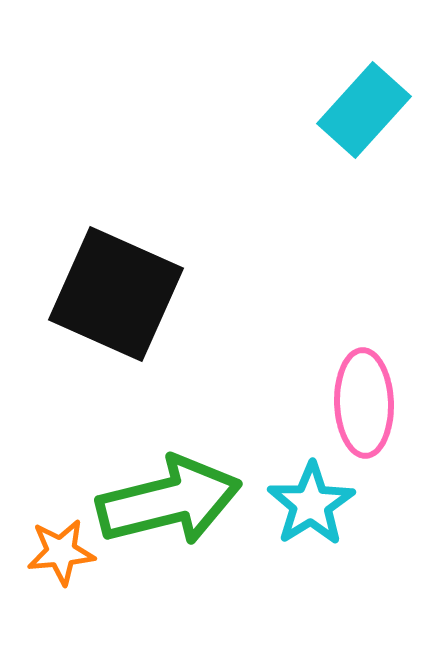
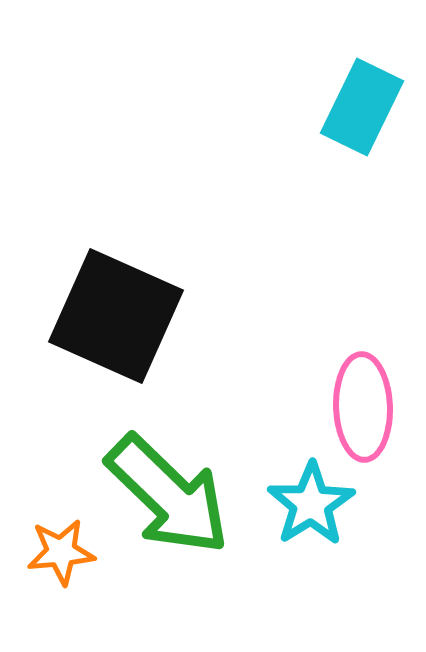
cyan rectangle: moved 2 px left, 3 px up; rotated 16 degrees counterclockwise
black square: moved 22 px down
pink ellipse: moved 1 px left, 4 px down
green arrow: moved 1 px left, 6 px up; rotated 58 degrees clockwise
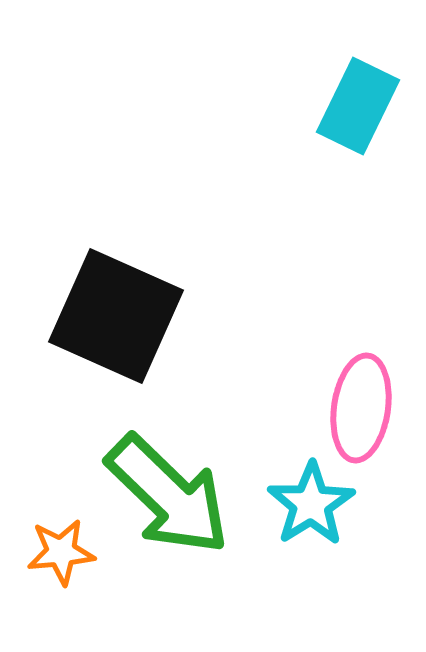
cyan rectangle: moved 4 px left, 1 px up
pink ellipse: moved 2 px left, 1 px down; rotated 10 degrees clockwise
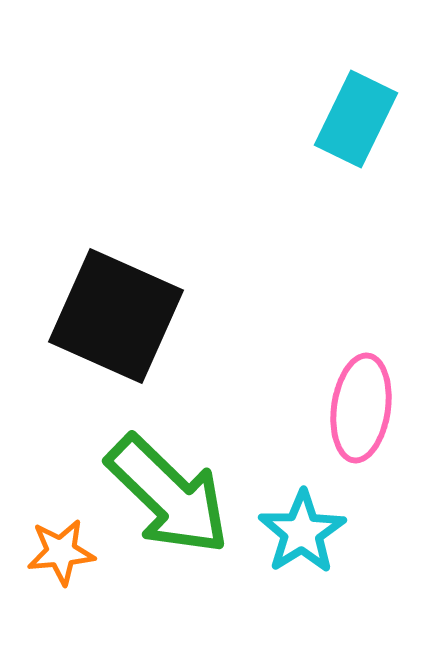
cyan rectangle: moved 2 px left, 13 px down
cyan star: moved 9 px left, 28 px down
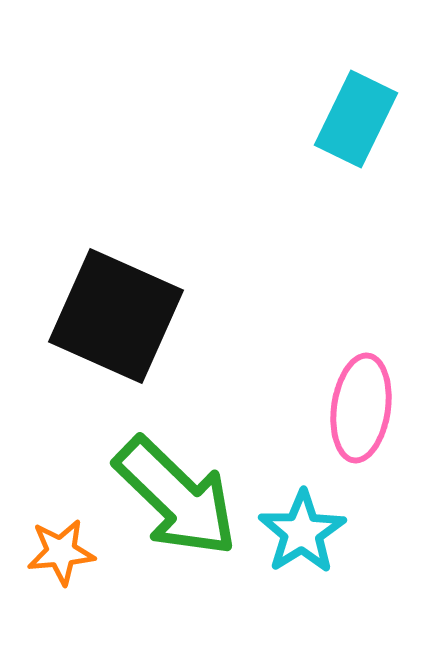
green arrow: moved 8 px right, 2 px down
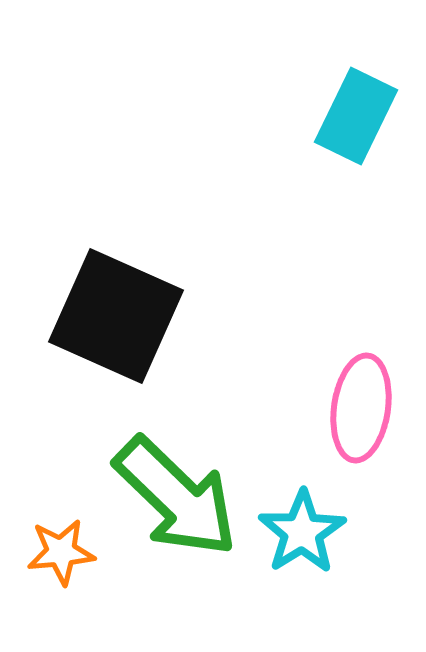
cyan rectangle: moved 3 px up
